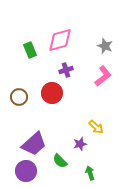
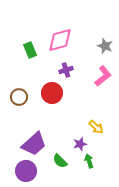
green arrow: moved 1 px left, 12 px up
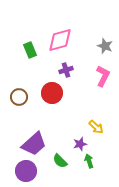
pink L-shape: rotated 25 degrees counterclockwise
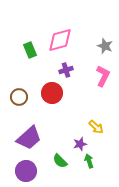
purple trapezoid: moved 5 px left, 6 px up
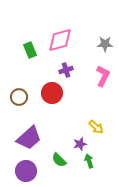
gray star: moved 2 px up; rotated 21 degrees counterclockwise
green semicircle: moved 1 px left, 1 px up
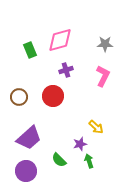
red circle: moved 1 px right, 3 px down
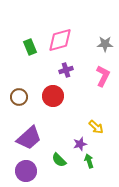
green rectangle: moved 3 px up
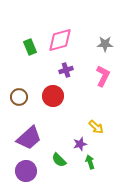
green arrow: moved 1 px right, 1 px down
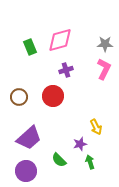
pink L-shape: moved 1 px right, 7 px up
yellow arrow: rotated 21 degrees clockwise
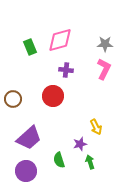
purple cross: rotated 24 degrees clockwise
brown circle: moved 6 px left, 2 px down
green semicircle: rotated 28 degrees clockwise
